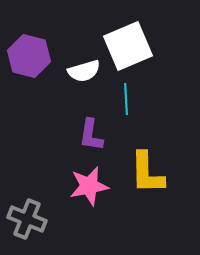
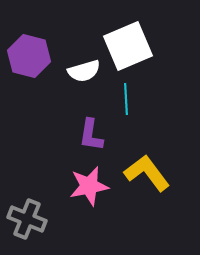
yellow L-shape: rotated 144 degrees clockwise
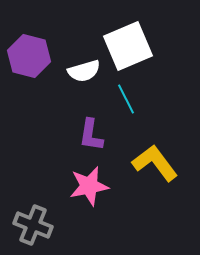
cyan line: rotated 24 degrees counterclockwise
yellow L-shape: moved 8 px right, 10 px up
gray cross: moved 6 px right, 6 px down
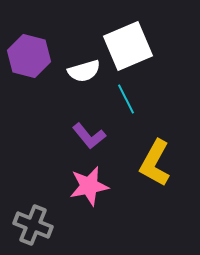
purple L-shape: moved 2 px left, 1 px down; rotated 48 degrees counterclockwise
yellow L-shape: rotated 114 degrees counterclockwise
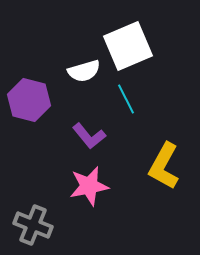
purple hexagon: moved 44 px down
yellow L-shape: moved 9 px right, 3 px down
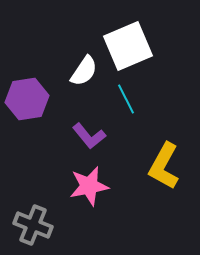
white semicircle: rotated 40 degrees counterclockwise
purple hexagon: moved 2 px left, 1 px up; rotated 24 degrees counterclockwise
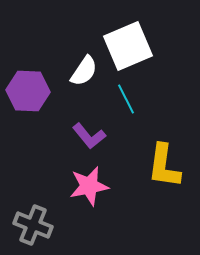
purple hexagon: moved 1 px right, 8 px up; rotated 12 degrees clockwise
yellow L-shape: rotated 21 degrees counterclockwise
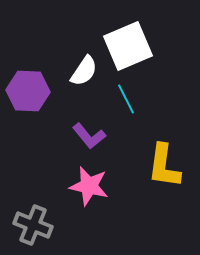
pink star: rotated 24 degrees clockwise
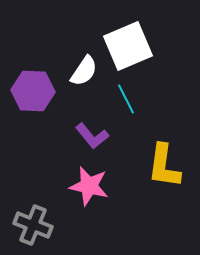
purple hexagon: moved 5 px right
purple L-shape: moved 3 px right
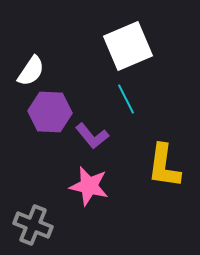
white semicircle: moved 53 px left
purple hexagon: moved 17 px right, 21 px down
